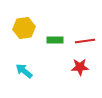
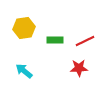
red line: rotated 18 degrees counterclockwise
red star: moved 1 px left, 1 px down
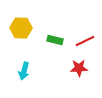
yellow hexagon: moved 3 px left; rotated 10 degrees clockwise
green rectangle: rotated 14 degrees clockwise
cyan arrow: rotated 114 degrees counterclockwise
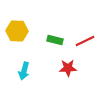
yellow hexagon: moved 4 px left, 3 px down
red star: moved 11 px left
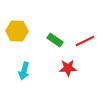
green rectangle: rotated 21 degrees clockwise
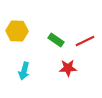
green rectangle: moved 1 px right
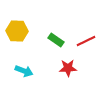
red line: moved 1 px right
cyan arrow: rotated 84 degrees counterclockwise
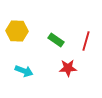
red line: rotated 48 degrees counterclockwise
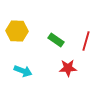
cyan arrow: moved 1 px left
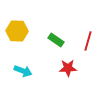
red line: moved 2 px right
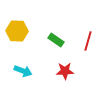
red star: moved 3 px left, 3 px down
